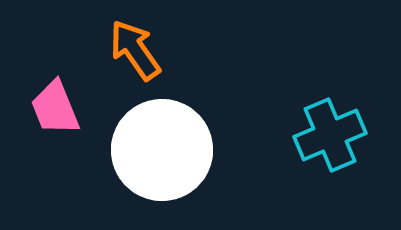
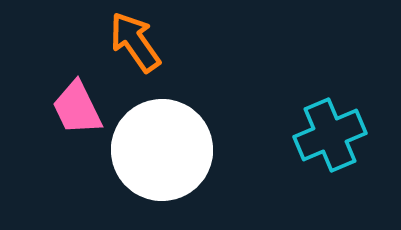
orange arrow: moved 8 px up
pink trapezoid: moved 22 px right; rotated 4 degrees counterclockwise
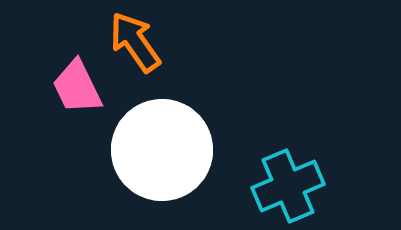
pink trapezoid: moved 21 px up
cyan cross: moved 42 px left, 51 px down
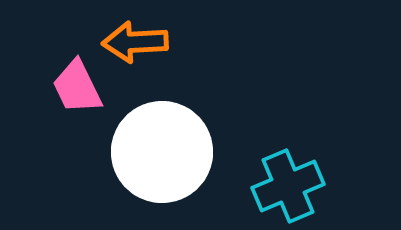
orange arrow: rotated 58 degrees counterclockwise
white circle: moved 2 px down
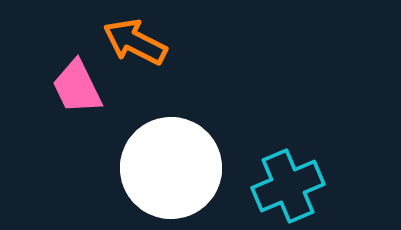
orange arrow: rotated 30 degrees clockwise
white circle: moved 9 px right, 16 px down
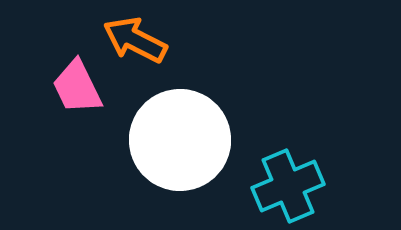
orange arrow: moved 2 px up
white circle: moved 9 px right, 28 px up
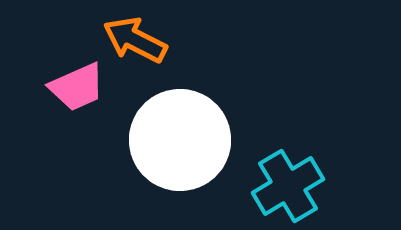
pink trapezoid: rotated 88 degrees counterclockwise
cyan cross: rotated 8 degrees counterclockwise
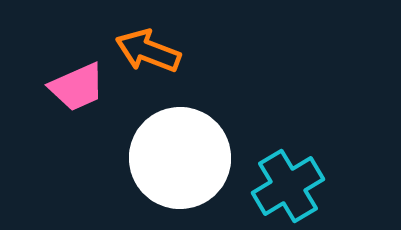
orange arrow: moved 13 px right, 11 px down; rotated 6 degrees counterclockwise
white circle: moved 18 px down
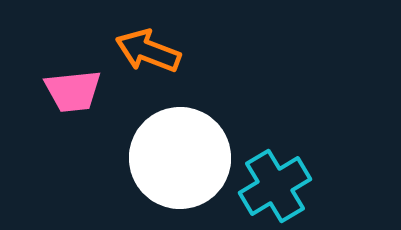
pink trapezoid: moved 4 px left, 4 px down; rotated 18 degrees clockwise
cyan cross: moved 13 px left
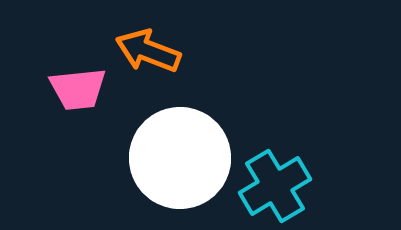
pink trapezoid: moved 5 px right, 2 px up
